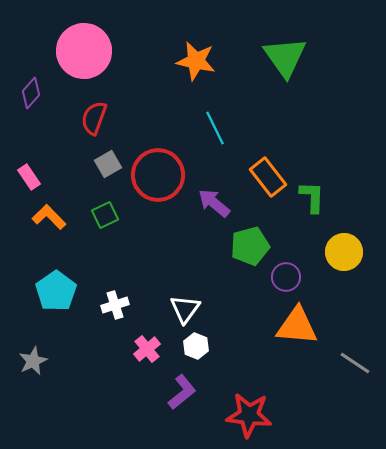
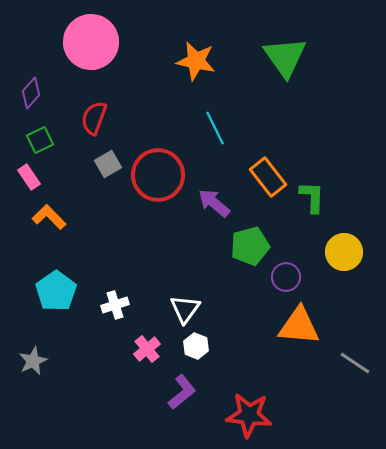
pink circle: moved 7 px right, 9 px up
green square: moved 65 px left, 75 px up
orange triangle: moved 2 px right
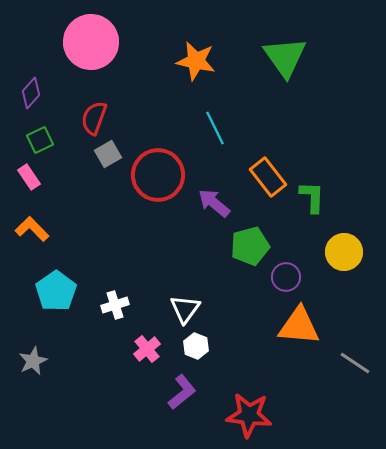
gray square: moved 10 px up
orange L-shape: moved 17 px left, 12 px down
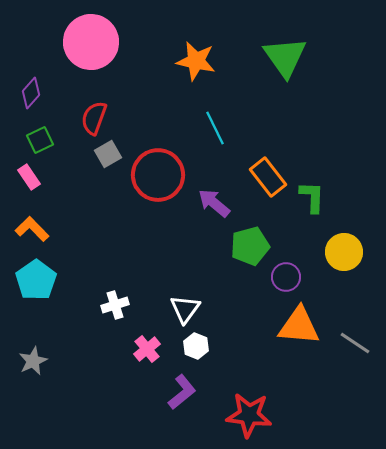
cyan pentagon: moved 20 px left, 11 px up
gray line: moved 20 px up
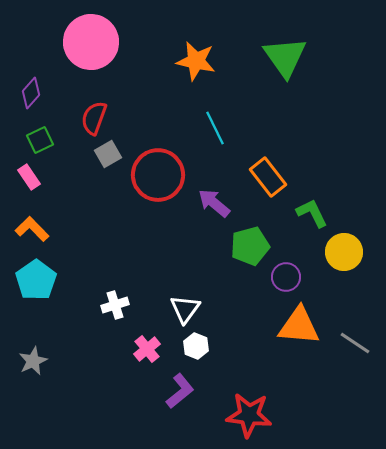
green L-shape: moved 16 px down; rotated 28 degrees counterclockwise
purple L-shape: moved 2 px left, 1 px up
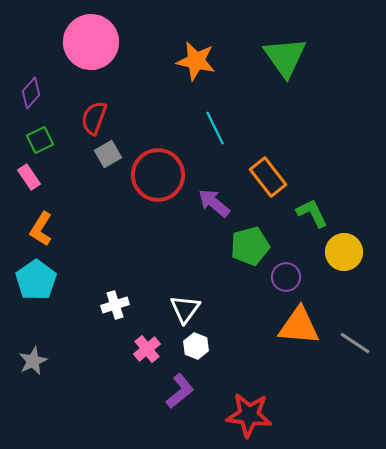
orange L-shape: moved 9 px right; rotated 104 degrees counterclockwise
